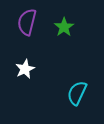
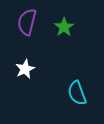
cyan semicircle: rotated 45 degrees counterclockwise
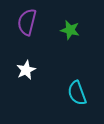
green star: moved 6 px right, 3 px down; rotated 24 degrees counterclockwise
white star: moved 1 px right, 1 px down
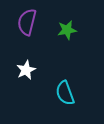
green star: moved 3 px left; rotated 24 degrees counterclockwise
cyan semicircle: moved 12 px left
